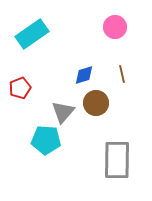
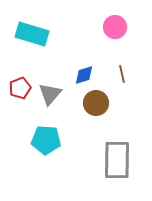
cyan rectangle: rotated 52 degrees clockwise
gray triangle: moved 13 px left, 18 px up
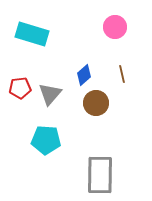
blue diamond: rotated 25 degrees counterclockwise
red pentagon: rotated 15 degrees clockwise
gray rectangle: moved 17 px left, 15 px down
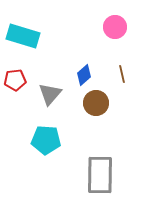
cyan rectangle: moved 9 px left, 2 px down
red pentagon: moved 5 px left, 8 px up
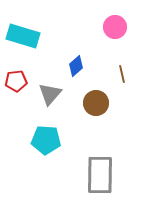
blue diamond: moved 8 px left, 9 px up
red pentagon: moved 1 px right, 1 px down
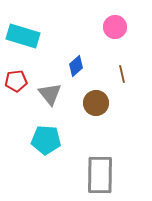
gray triangle: rotated 20 degrees counterclockwise
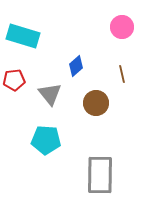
pink circle: moved 7 px right
red pentagon: moved 2 px left, 1 px up
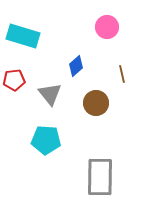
pink circle: moved 15 px left
gray rectangle: moved 2 px down
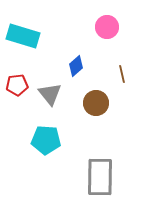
red pentagon: moved 3 px right, 5 px down
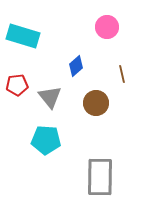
gray triangle: moved 3 px down
